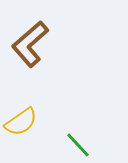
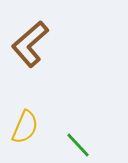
yellow semicircle: moved 4 px right, 5 px down; rotated 32 degrees counterclockwise
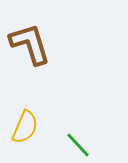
brown L-shape: rotated 114 degrees clockwise
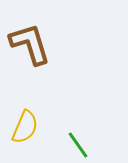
green line: rotated 8 degrees clockwise
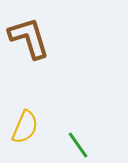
brown L-shape: moved 1 px left, 6 px up
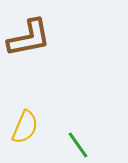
brown L-shape: rotated 96 degrees clockwise
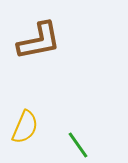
brown L-shape: moved 10 px right, 3 px down
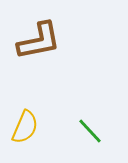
green line: moved 12 px right, 14 px up; rotated 8 degrees counterclockwise
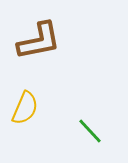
yellow semicircle: moved 19 px up
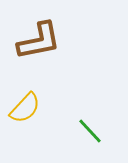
yellow semicircle: rotated 20 degrees clockwise
